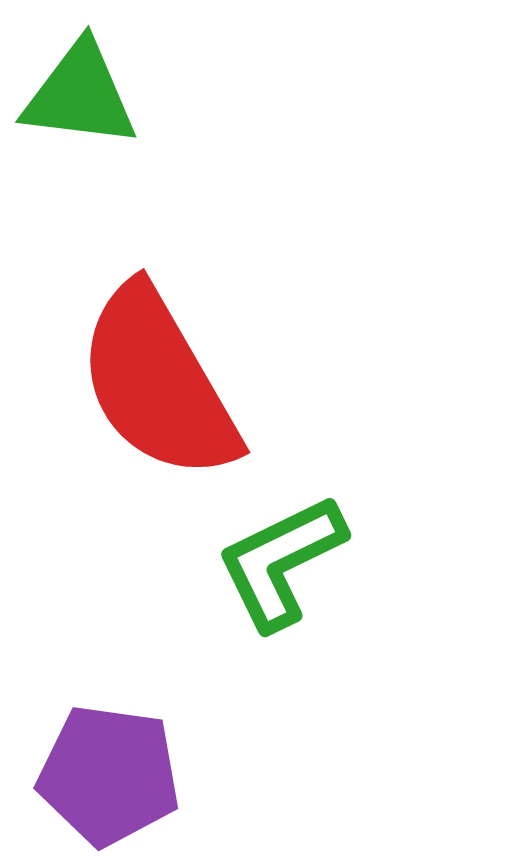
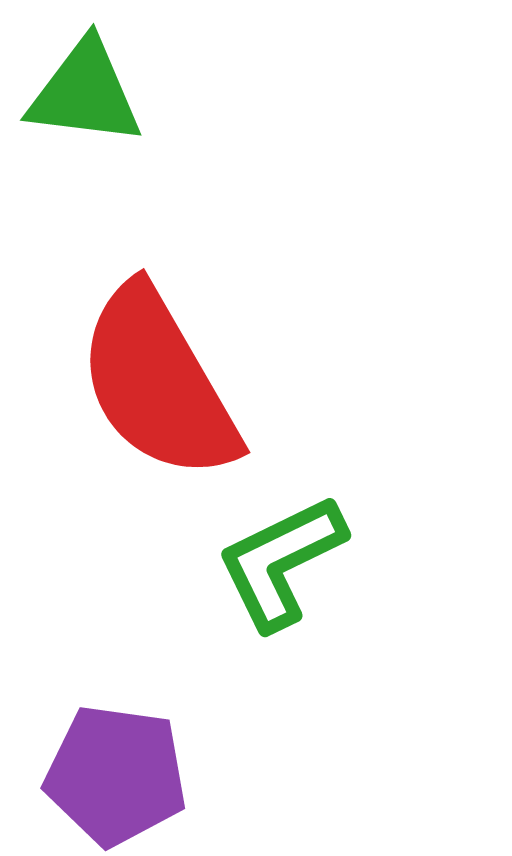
green triangle: moved 5 px right, 2 px up
purple pentagon: moved 7 px right
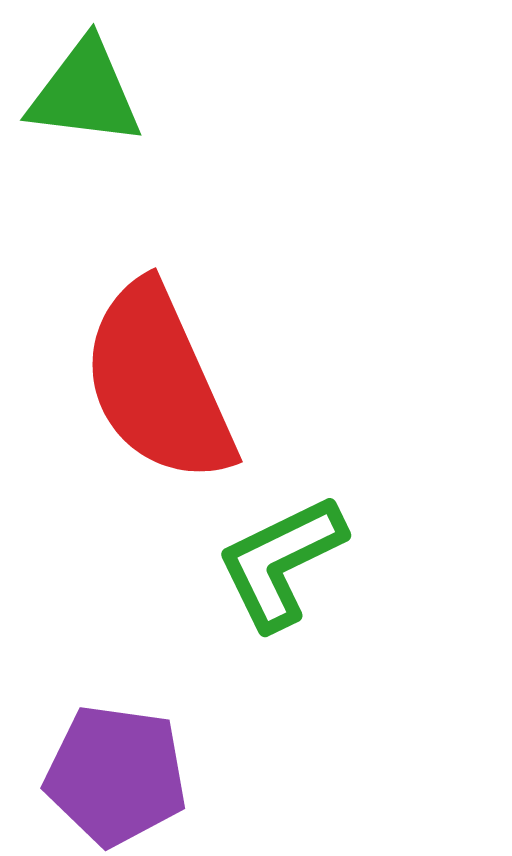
red semicircle: rotated 6 degrees clockwise
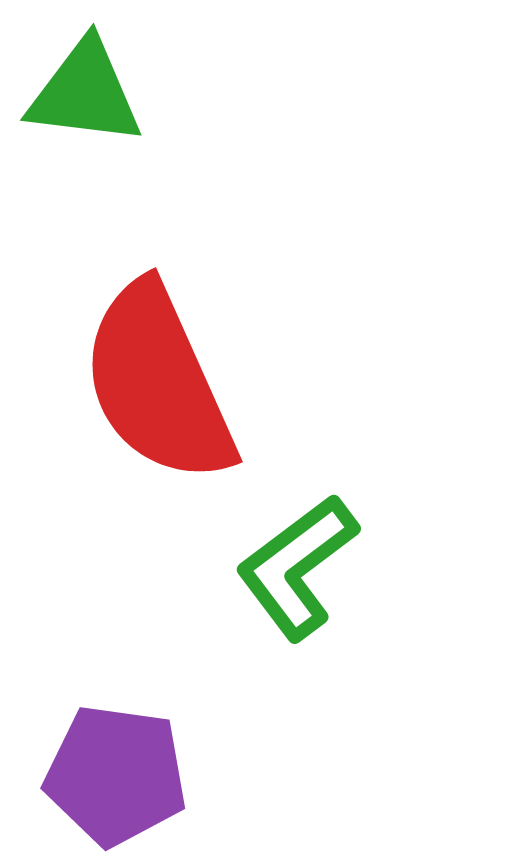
green L-shape: moved 16 px right, 5 px down; rotated 11 degrees counterclockwise
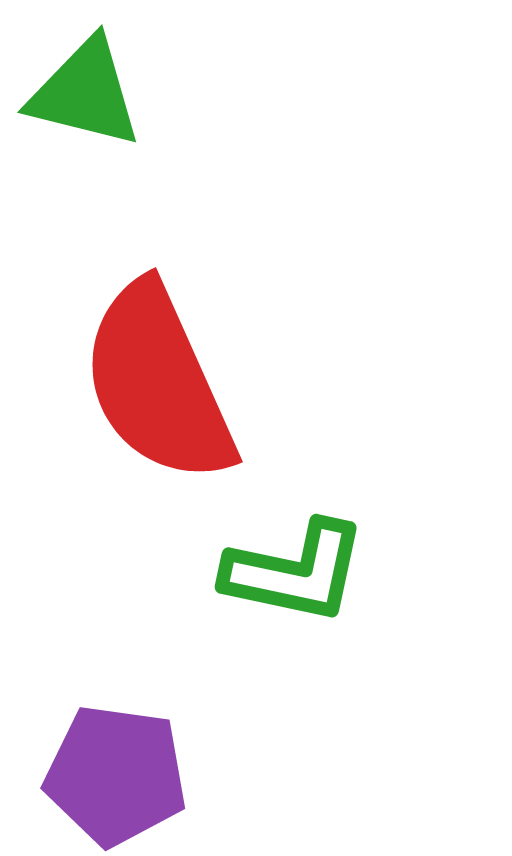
green triangle: rotated 7 degrees clockwise
green L-shape: moved 2 px left, 5 px down; rotated 131 degrees counterclockwise
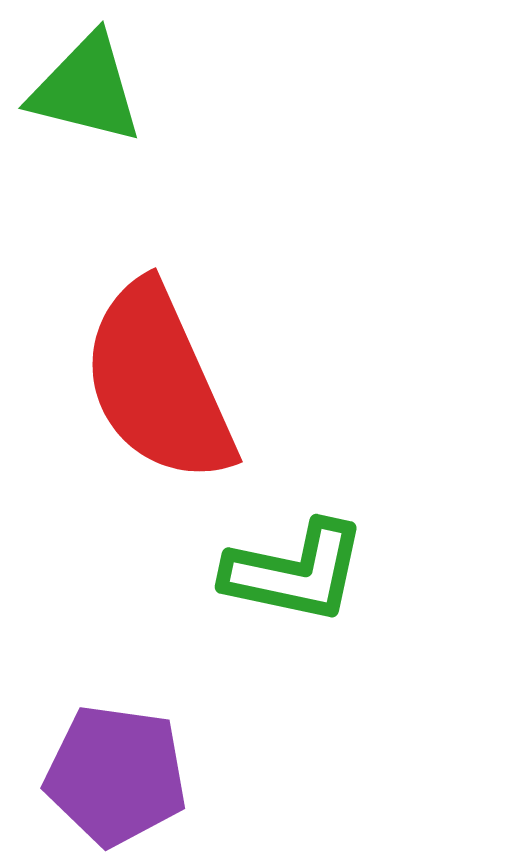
green triangle: moved 1 px right, 4 px up
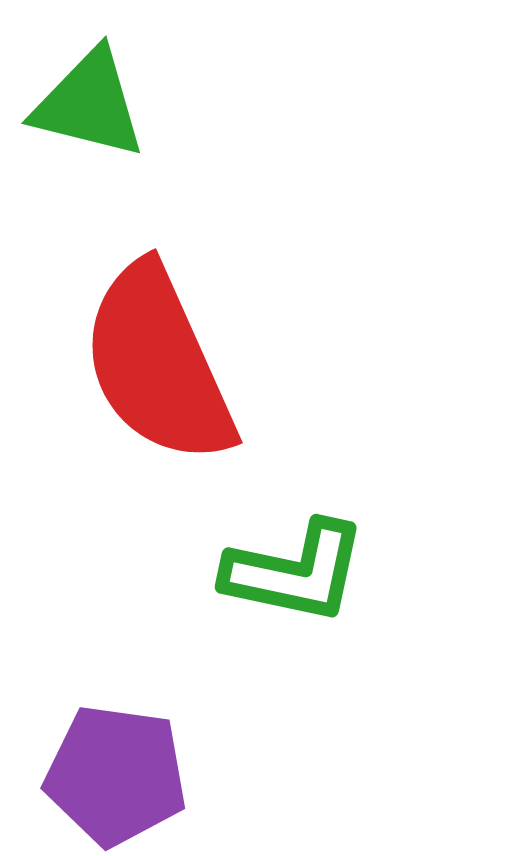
green triangle: moved 3 px right, 15 px down
red semicircle: moved 19 px up
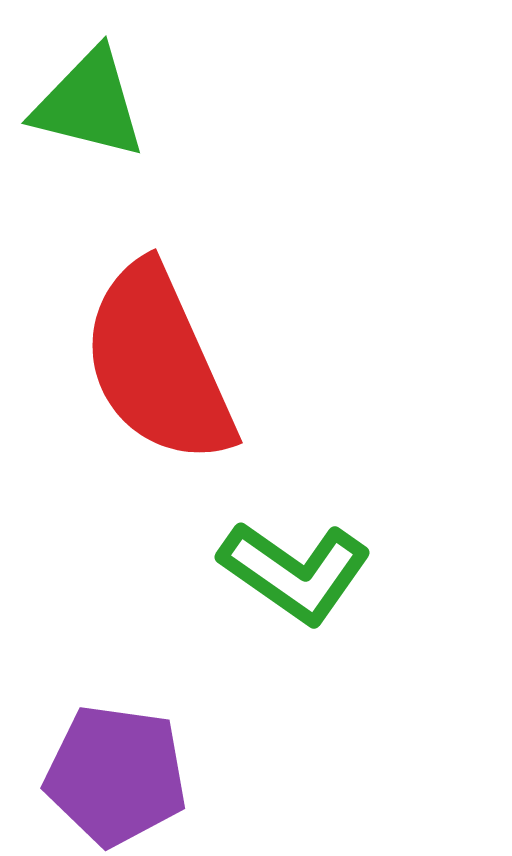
green L-shape: rotated 23 degrees clockwise
